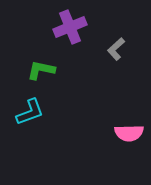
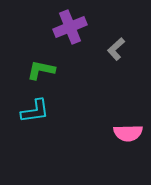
cyan L-shape: moved 5 px right, 1 px up; rotated 12 degrees clockwise
pink semicircle: moved 1 px left
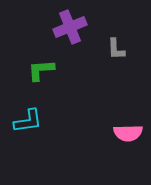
gray L-shape: rotated 50 degrees counterclockwise
green L-shape: rotated 16 degrees counterclockwise
cyan L-shape: moved 7 px left, 10 px down
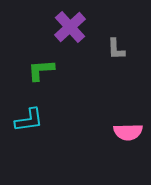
purple cross: rotated 20 degrees counterclockwise
cyan L-shape: moved 1 px right, 1 px up
pink semicircle: moved 1 px up
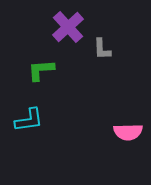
purple cross: moved 2 px left
gray L-shape: moved 14 px left
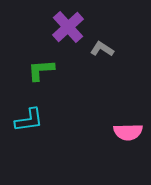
gray L-shape: rotated 125 degrees clockwise
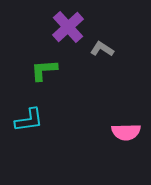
green L-shape: moved 3 px right
pink semicircle: moved 2 px left
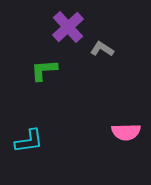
cyan L-shape: moved 21 px down
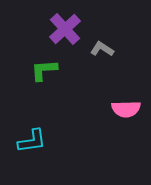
purple cross: moved 3 px left, 2 px down
pink semicircle: moved 23 px up
cyan L-shape: moved 3 px right
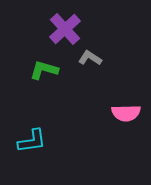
gray L-shape: moved 12 px left, 9 px down
green L-shape: rotated 20 degrees clockwise
pink semicircle: moved 4 px down
